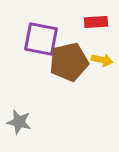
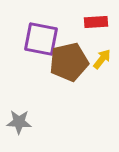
yellow arrow: moved 1 px up; rotated 65 degrees counterclockwise
gray star: rotated 10 degrees counterclockwise
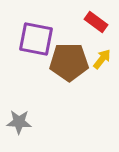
red rectangle: rotated 40 degrees clockwise
purple square: moved 5 px left
brown pentagon: rotated 12 degrees clockwise
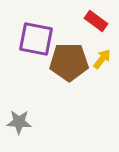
red rectangle: moved 1 px up
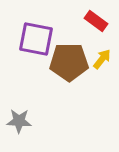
gray star: moved 1 px up
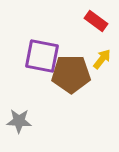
purple square: moved 6 px right, 17 px down
brown pentagon: moved 2 px right, 12 px down
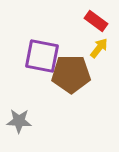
yellow arrow: moved 3 px left, 11 px up
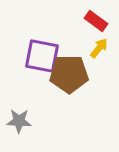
brown pentagon: moved 2 px left
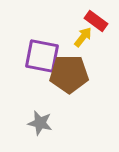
yellow arrow: moved 16 px left, 11 px up
gray star: moved 21 px right, 2 px down; rotated 10 degrees clockwise
